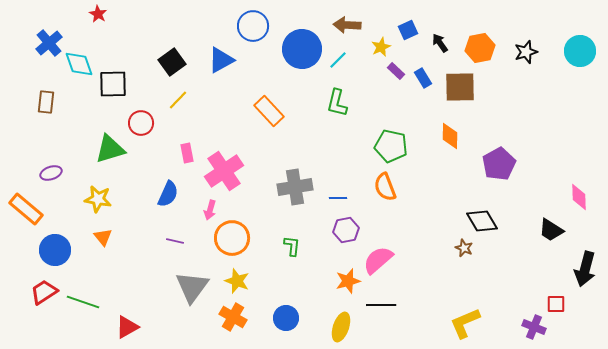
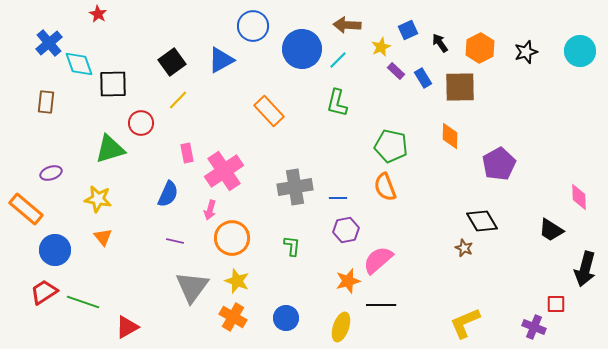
orange hexagon at (480, 48): rotated 16 degrees counterclockwise
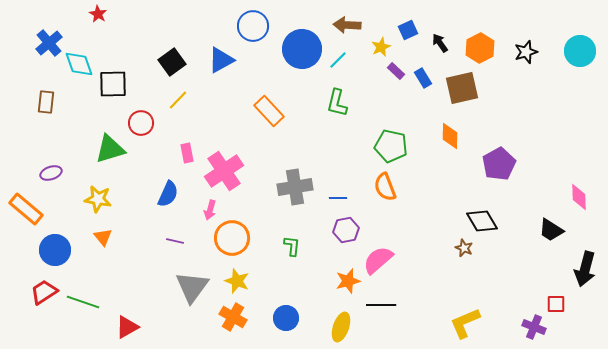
brown square at (460, 87): moved 2 px right, 1 px down; rotated 12 degrees counterclockwise
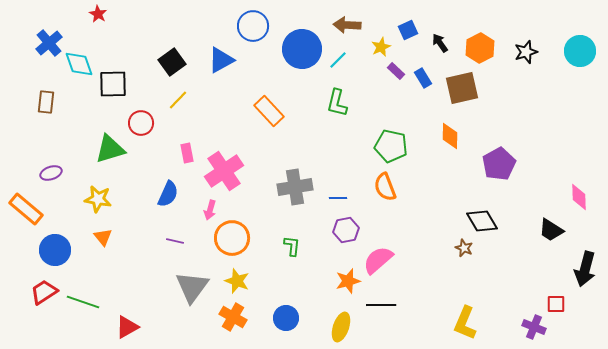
yellow L-shape at (465, 323): rotated 44 degrees counterclockwise
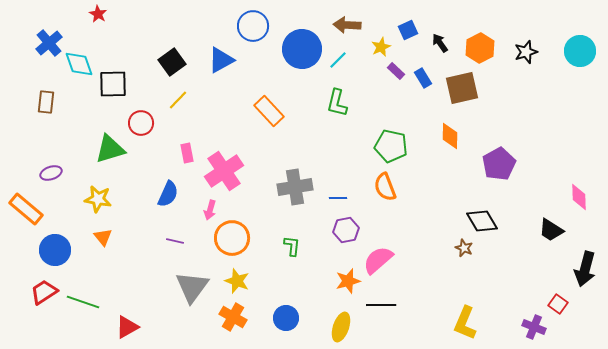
red square at (556, 304): moved 2 px right; rotated 36 degrees clockwise
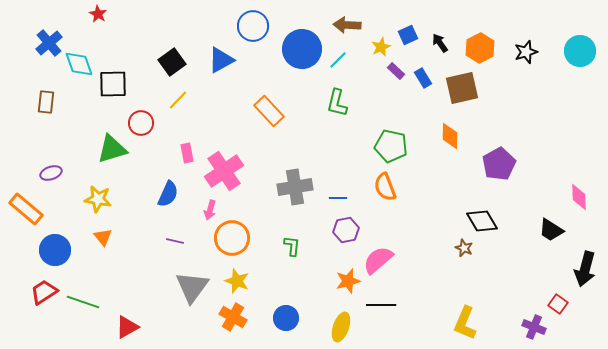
blue square at (408, 30): moved 5 px down
green triangle at (110, 149): moved 2 px right
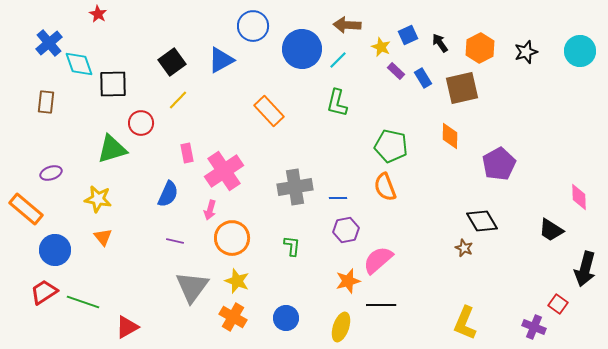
yellow star at (381, 47): rotated 24 degrees counterclockwise
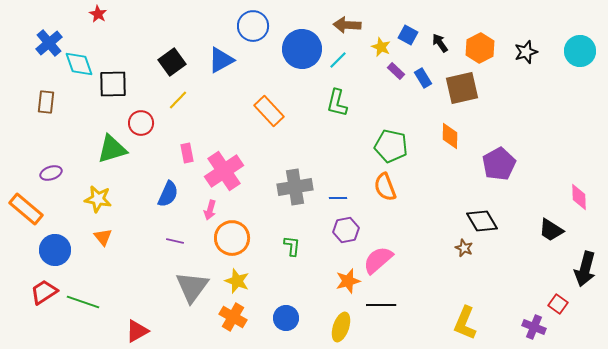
blue square at (408, 35): rotated 36 degrees counterclockwise
red triangle at (127, 327): moved 10 px right, 4 px down
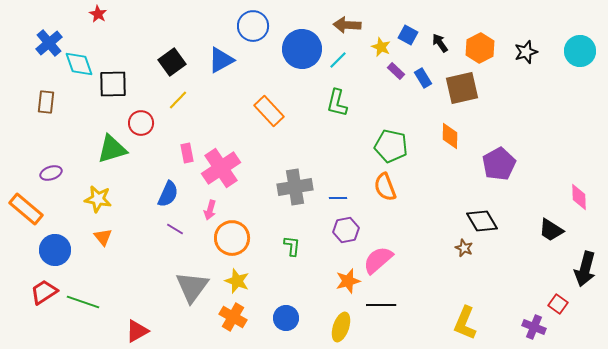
pink cross at (224, 171): moved 3 px left, 3 px up
purple line at (175, 241): moved 12 px up; rotated 18 degrees clockwise
